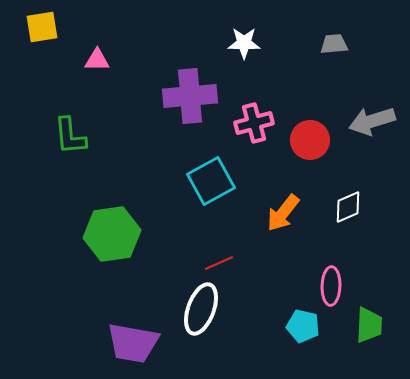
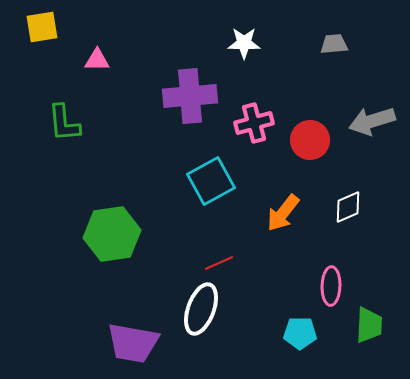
green L-shape: moved 6 px left, 13 px up
cyan pentagon: moved 3 px left, 7 px down; rotated 12 degrees counterclockwise
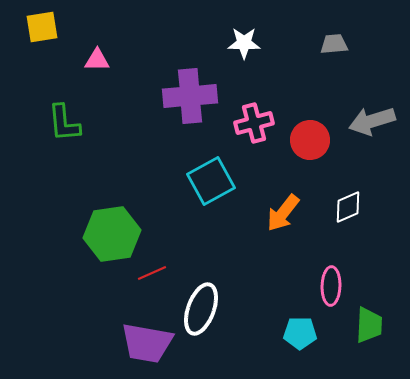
red line: moved 67 px left, 10 px down
purple trapezoid: moved 14 px right
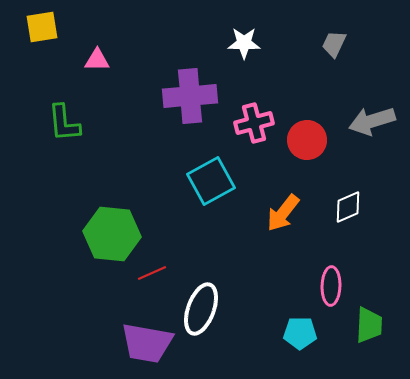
gray trapezoid: rotated 60 degrees counterclockwise
red circle: moved 3 px left
green hexagon: rotated 14 degrees clockwise
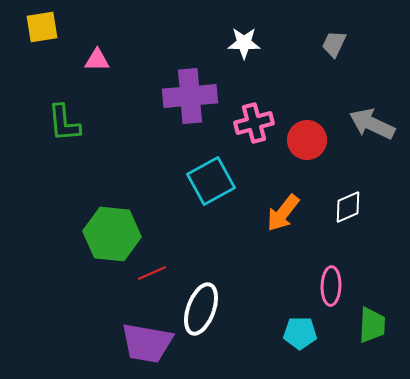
gray arrow: moved 3 px down; rotated 42 degrees clockwise
green trapezoid: moved 3 px right
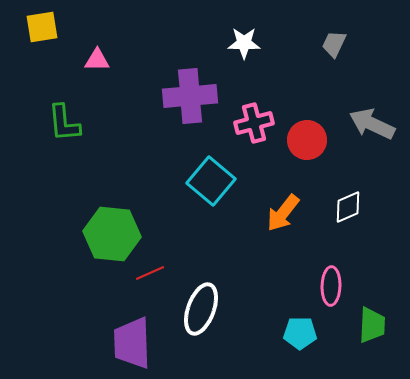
cyan square: rotated 21 degrees counterclockwise
red line: moved 2 px left
purple trapezoid: moved 15 px left; rotated 78 degrees clockwise
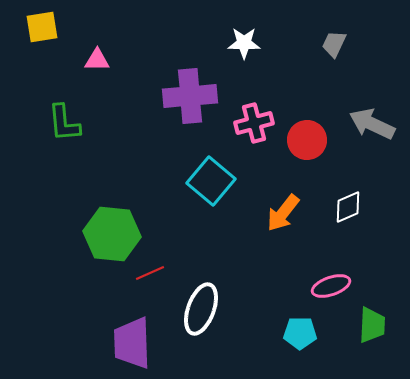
pink ellipse: rotated 69 degrees clockwise
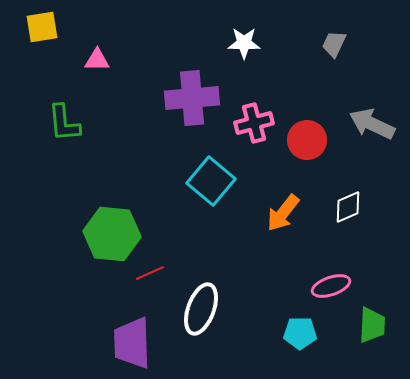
purple cross: moved 2 px right, 2 px down
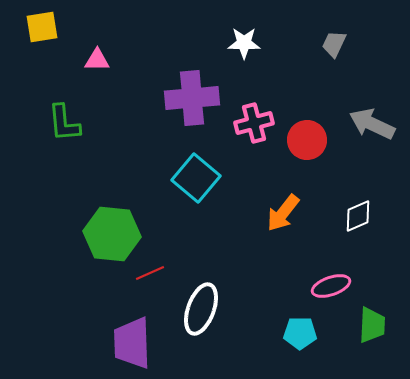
cyan square: moved 15 px left, 3 px up
white diamond: moved 10 px right, 9 px down
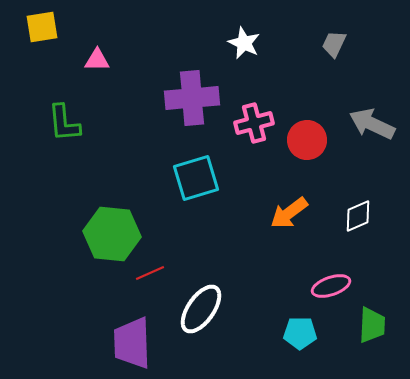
white star: rotated 24 degrees clockwise
cyan square: rotated 33 degrees clockwise
orange arrow: moved 6 px right; rotated 15 degrees clockwise
white ellipse: rotated 15 degrees clockwise
